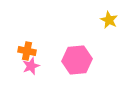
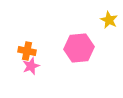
pink hexagon: moved 2 px right, 12 px up
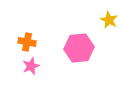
orange cross: moved 9 px up
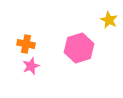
orange cross: moved 1 px left, 2 px down
pink hexagon: rotated 12 degrees counterclockwise
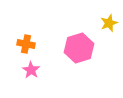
yellow star: moved 3 px down; rotated 24 degrees clockwise
pink star: moved 4 px down; rotated 18 degrees counterclockwise
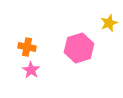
orange cross: moved 1 px right, 3 px down
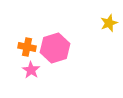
pink hexagon: moved 24 px left
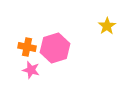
yellow star: moved 2 px left, 3 px down; rotated 12 degrees counterclockwise
pink star: rotated 18 degrees counterclockwise
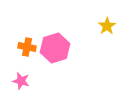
pink star: moved 10 px left, 11 px down
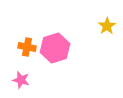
pink star: moved 1 px up
